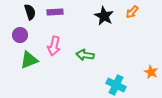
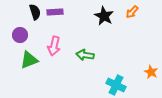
black semicircle: moved 5 px right
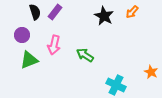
purple rectangle: rotated 49 degrees counterclockwise
purple circle: moved 2 px right
pink arrow: moved 1 px up
green arrow: rotated 24 degrees clockwise
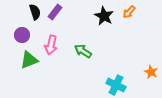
orange arrow: moved 3 px left
pink arrow: moved 3 px left
green arrow: moved 2 px left, 4 px up
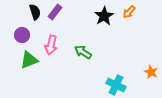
black star: rotated 12 degrees clockwise
green arrow: moved 1 px down
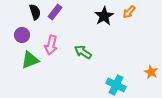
green triangle: moved 1 px right
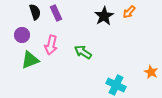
purple rectangle: moved 1 px right, 1 px down; rotated 63 degrees counterclockwise
